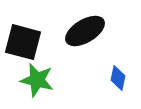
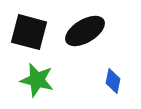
black square: moved 6 px right, 10 px up
blue diamond: moved 5 px left, 3 px down
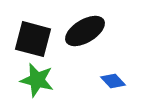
black square: moved 4 px right, 7 px down
blue diamond: rotated 55 degrees counterclockwise
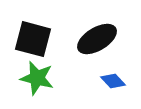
black ellipse: moved 12 px right, 8 px down
green star: moved 2 px up
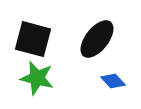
black ellipse: rotated 21 degrees counterclockwise
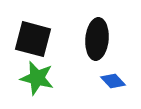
black ellipse: rotated 33 degrees counterclockwise
